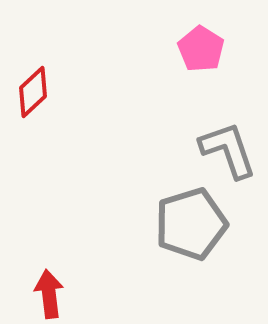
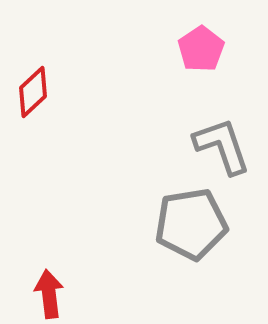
pink pentagon: rotated 6 degrees clockwise
gray L-shape: moved 6 px left, 4 px up
gray pentagon: rotated 8 degrees clockwise
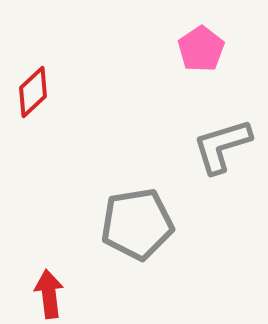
gray L-shape: rotated 88 degrees counterclockwise
gray pentagon: moved 54 px left
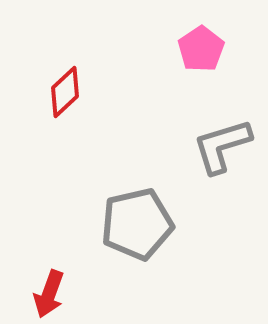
red diamond: moved 32 px right
gray pentagon: rotated 4 degrees counterclockwise
red arrow: rotated 153 degrees counterclockwise
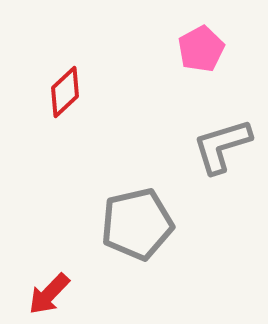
pink pentagon: rotated 6 degrees clockwise
red arrow: rotated 24 degrees clockwise
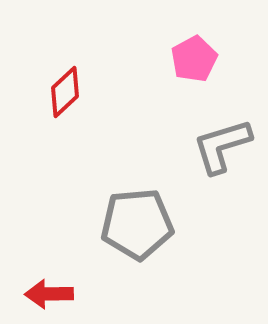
pink pentagon: moved 7 px left, 10 px down
gray pentagon: rotated 8 degrees clockwise
red arrow: rotated 45 degrees clockwise
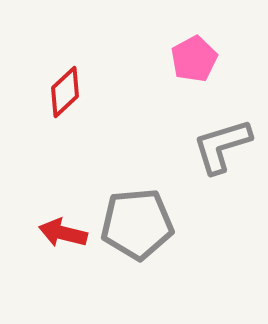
red arrow: moved 14 px right, 61 px up; rotated 15 degrees clockwise
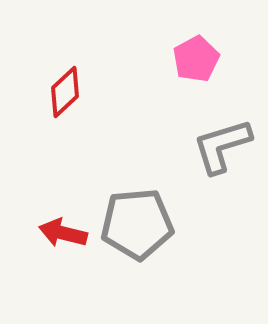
pink pentagon: moved 2 px right
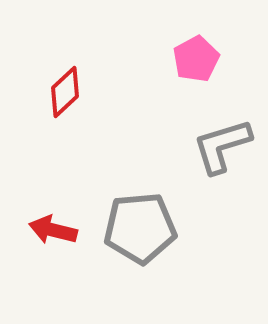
gray pentagon: moved 3 px right, 4 px down
red arrow: moved 10 px left, 3 px up
